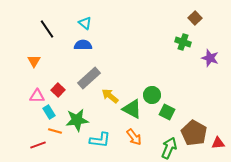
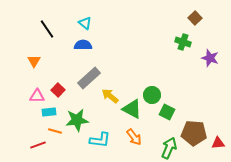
cyan rectangle: rotated 64 degrees counterclockwise
brown pentagon: rotated 25 degrees counterclockwise
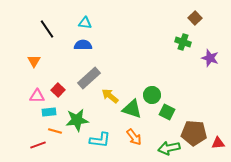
cyan triangle: rotated 32 degrees counterclockwise
green triangle: rotated 10 degrees counterclockwise
green arrow: rotated 125 degrees counterclockwise
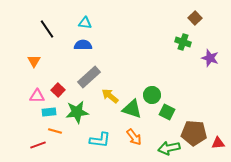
gray rectangle: moved 1 px up
green star: moved 8 px up
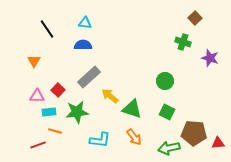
green circle: moved 13 px right, 14 px up
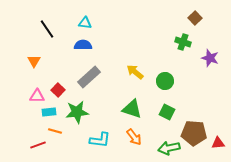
yellow arrow: moved 25 px right, 24 px up
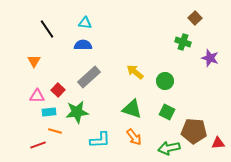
brown pentagon: moved 2 px up
cyan L-shape: rotated 10 degrees counterclockwise
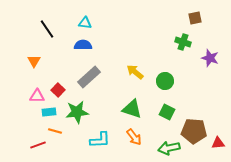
brown square: rotated 32 degrees clockwise
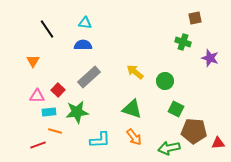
orange triangle: moved 1 px left
green square: moved 9 px right, 3 px up
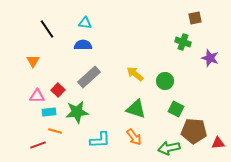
yellow arrow: moved 2 px down
green triangle: moved 4 px right
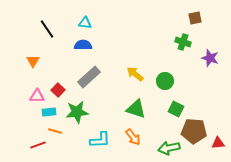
orange arrow: moved 1 px left
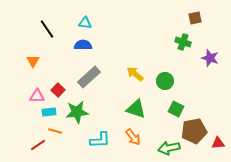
brown pentagon: rotated 15 degrees counterclockwise
red line: rotated 14 degrees counterclockwise
